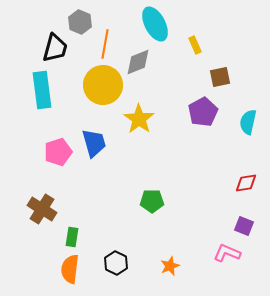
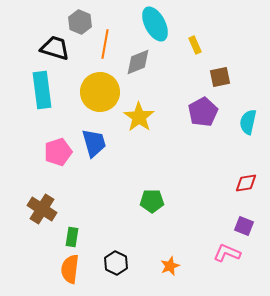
black trapezoid: rotated 88 degrees counterclockwise
yellow circle: moved 3 px left, 7 px down
yellow star: moved 2 px up
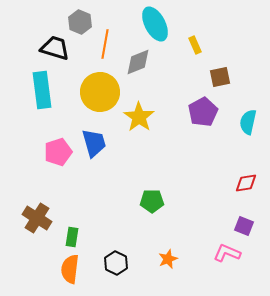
brown cross: moved 5 px left, 9 px down
orange star: moved 2 px left, 7 px up
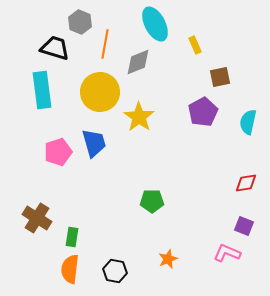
black hexagon: moved 1 px left, 8 px down; rotated 15 degrees counterclockwise
